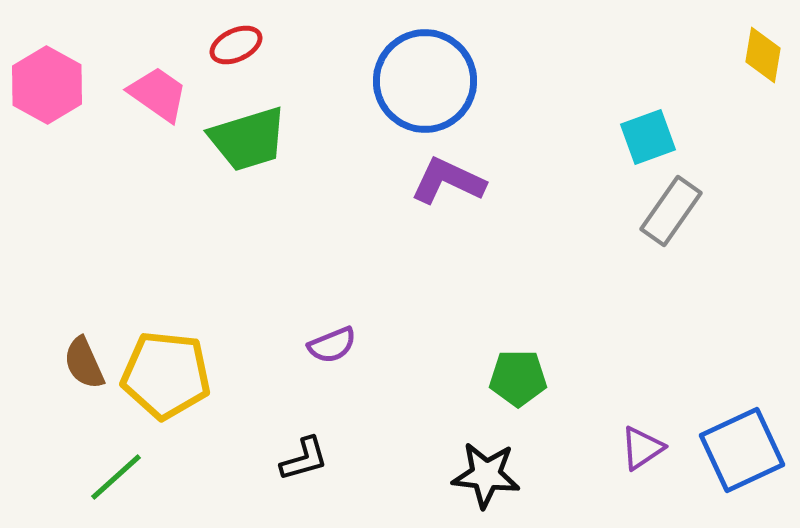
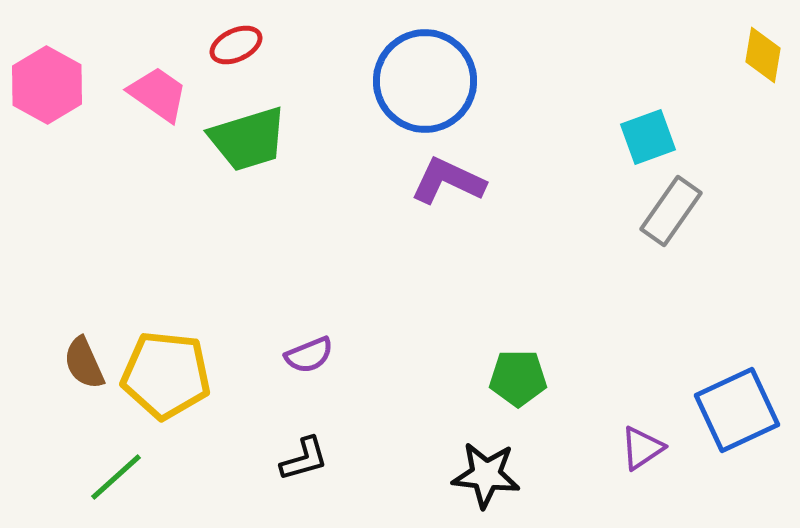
purple semicircle: moved 23 px left, 10 px down
blue square: moved 5 px left, 40 px up
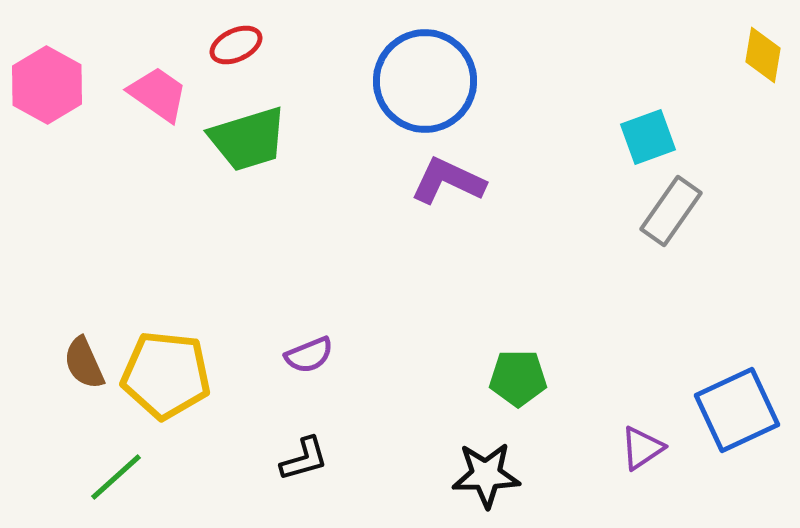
black star: rotated 8 degrees counterclockwise
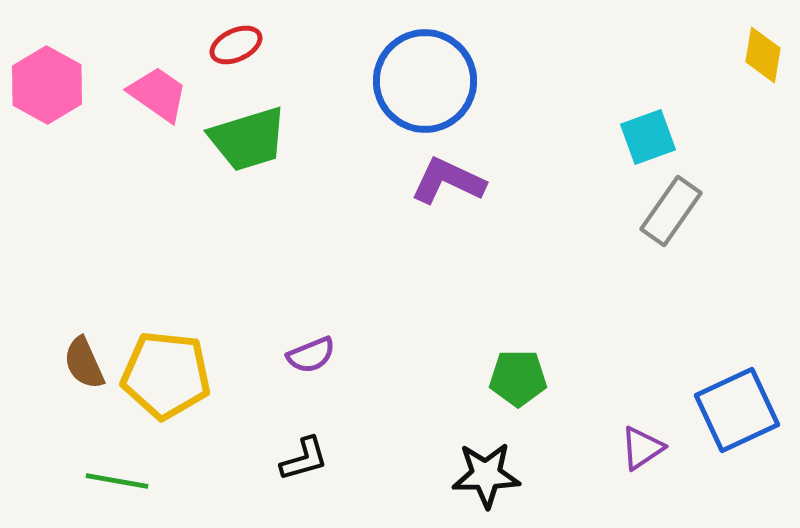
purple semicircle: moved 2 px right
green line: moved 1 px right, 4 px down; rotated 52 degrees clockwise
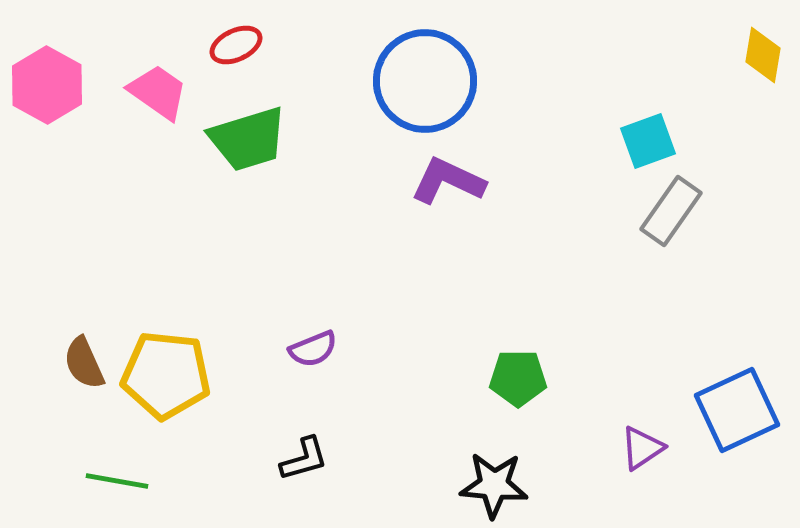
pink trapezoid: moved 2 px up
cyan square: moved 4 px down
purple semicircle: moved 2 px right, 6 px up
black star: moved 8 px right, 10 px down; rotated 6 degrees clockwise
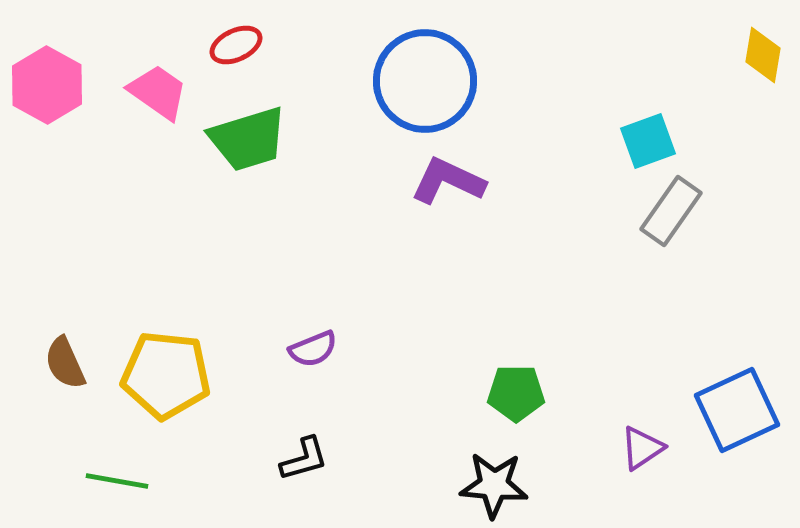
brown semicircle: moved 19 px left
green pentagon: moved 2 px left, 15 px down
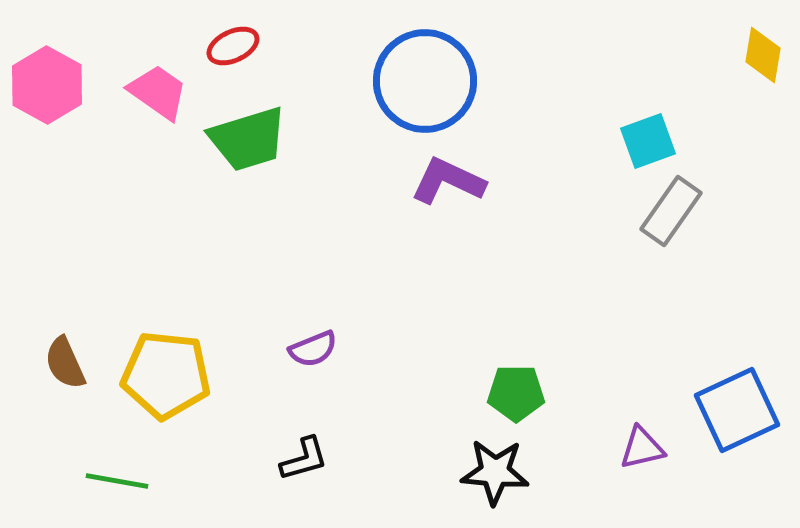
red ellipse: moved 3 px left, 1 px down
purple triangle: rotated 21 degrees clockwise
black star: moved 1 px right, 13 px up
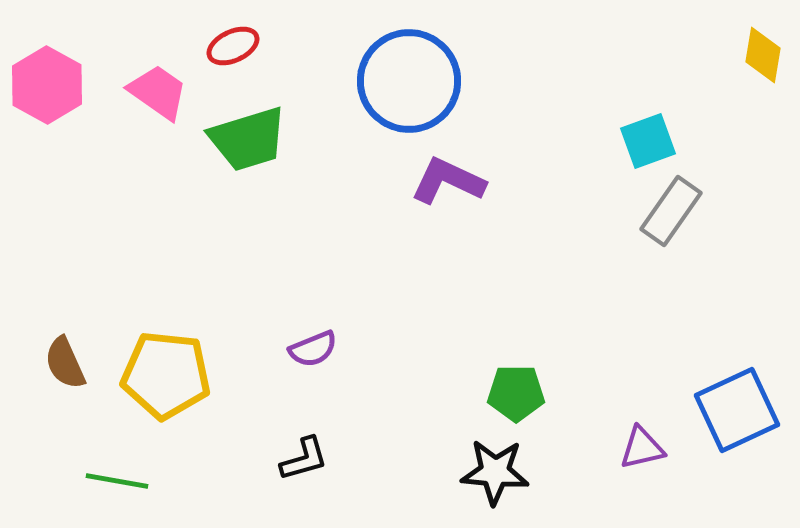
blue circle: moved 16 px left
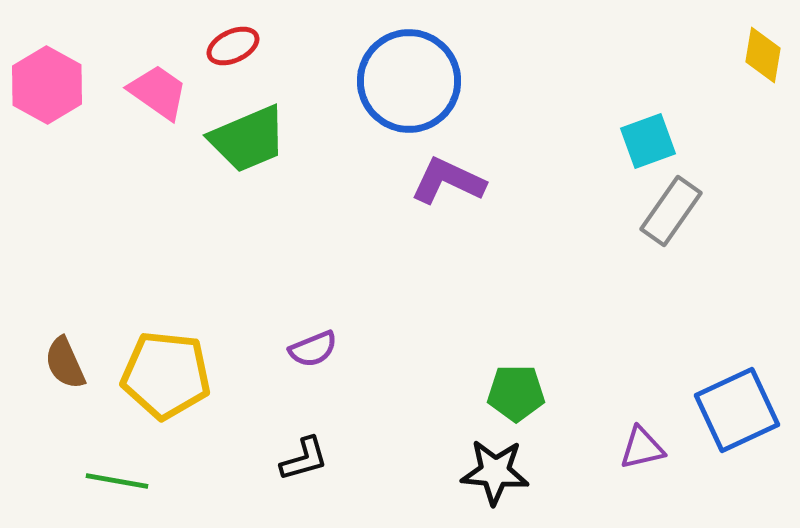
green trapezoid: rotated 6 degrees counterclockwise
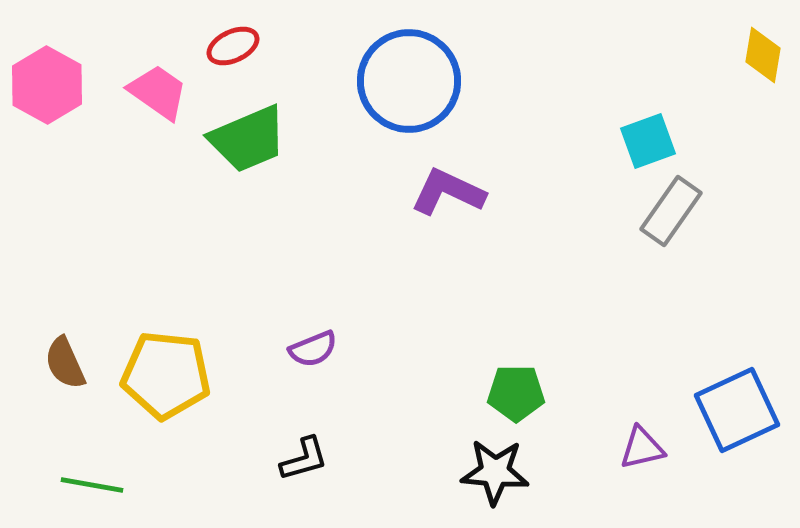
purple L-shape: moved 11 px down
green line: moved 25 px left, 4 px down
